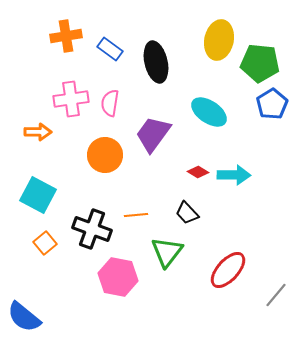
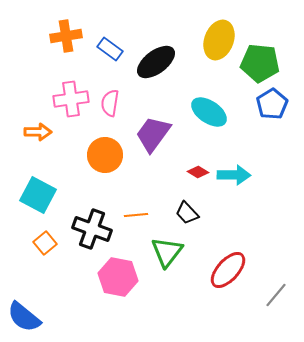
yellow ellipse: rotated 9 degrees clockwise
black ellipse: rotated 66 degrees clockwise
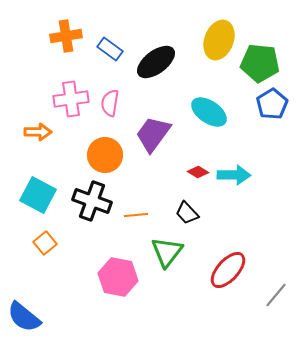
black cross: moved 28 px up
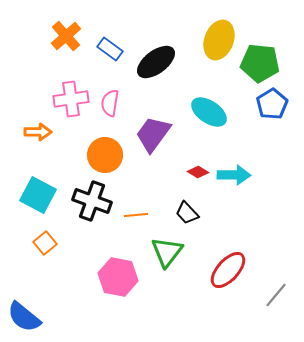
orange cross: rotated 32 degrees counterclockwise
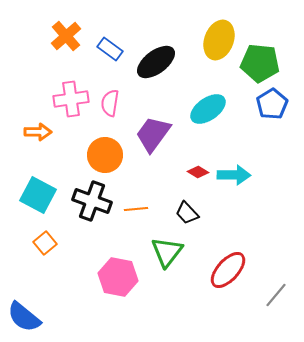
cyan ellipse: moved 1 px left, 3 px up; rotated 69 degrees counterclockwise
orange line: moved 6 px up
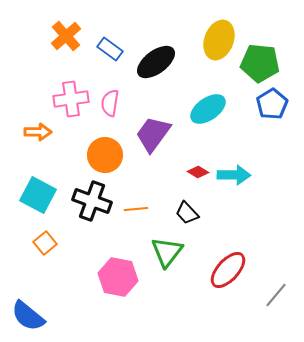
blue semicircle: moved 4 px right, 1 px up
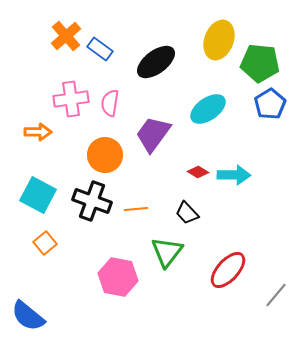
blue rectangle: moved 10 px left
blue pentagon: moved 2 px left
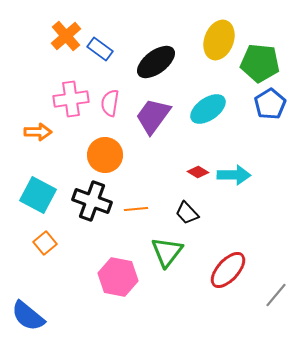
purple trapezoid: moved 18 px up
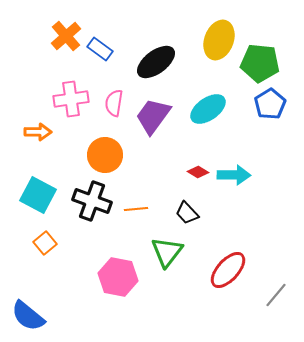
pink semicircle: moved 4 px right
